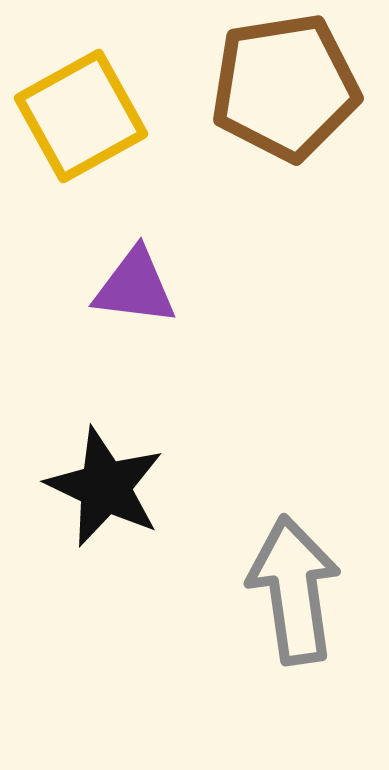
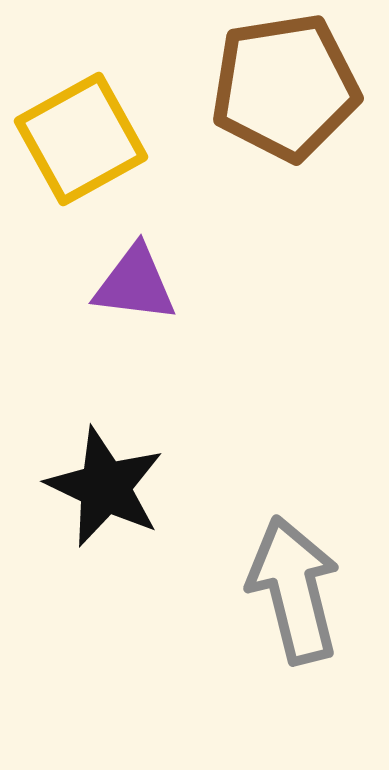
yellow square: moved 23 px down
purple triangle: moved 3 px up
gray arrow: rotated 6 degrees counterclockwise
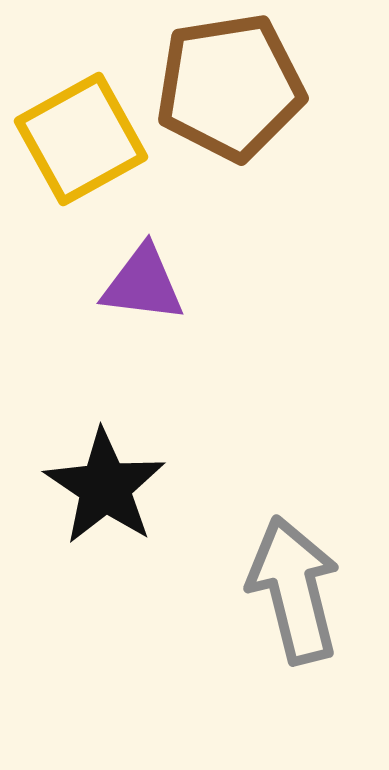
brown pentagon: moved 55 px left
purple triangle: moved 8 px right
black star: rotated 9 degrees clockwise
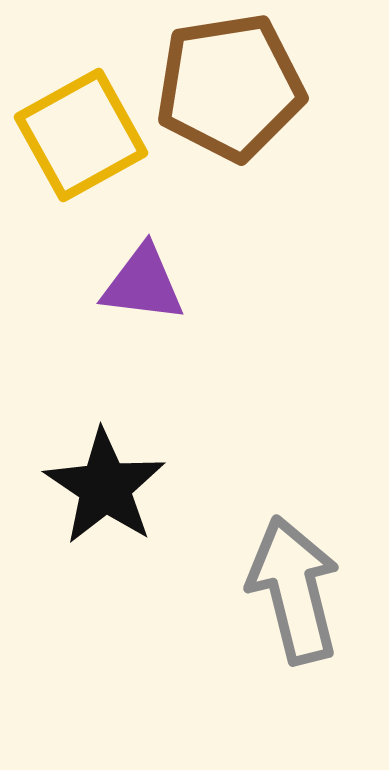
yellow square: moved 4 px up
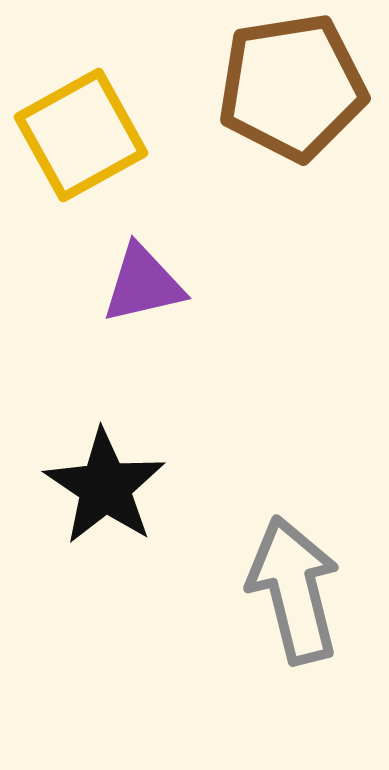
brown pentagon: moved 62 px right
purple triangle: rotated 20 degrees counterclockwise
